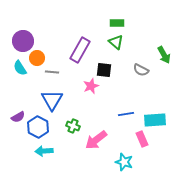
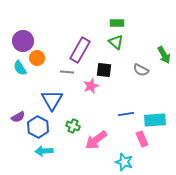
gray line: moved 15 px right
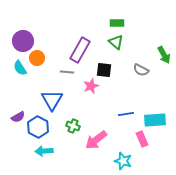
cyan star: moved 1 px left, 1 px up
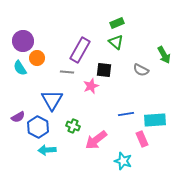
green rectangle: rotated 24 degrees counterclockwise
cyan arrow: moved 3 px right, 1 px up
